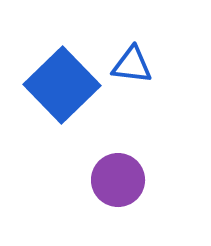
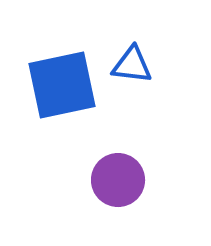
blue square: rotated 32 degrees clockwise
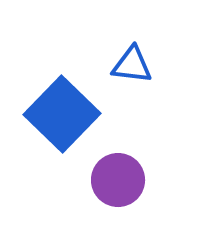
blue square: moved 29 px down; rotated 34 degrees counterclockwise
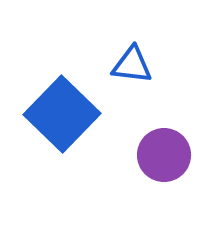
purple circle: moved 46 px right, 25 px up
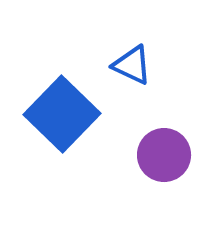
blue triangle: rotated 18 degrees clockwise
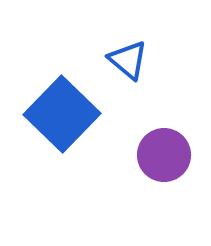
blue triangle: moved 4 px left, 5 px up; rotated 15 degrees clockwise
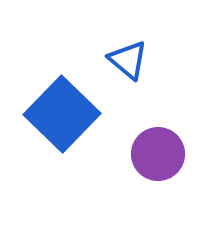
purple circle: moved 6 px left, 1 px up
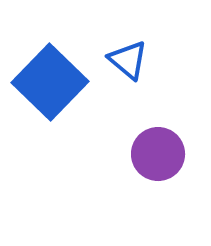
blue square: moved 12 px left, 32 px up
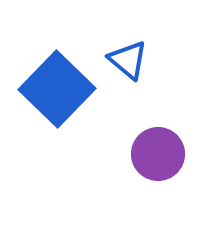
blue square: moved 7 px right, 7 px down
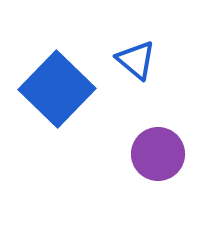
blue triangle: moved 8 px right
